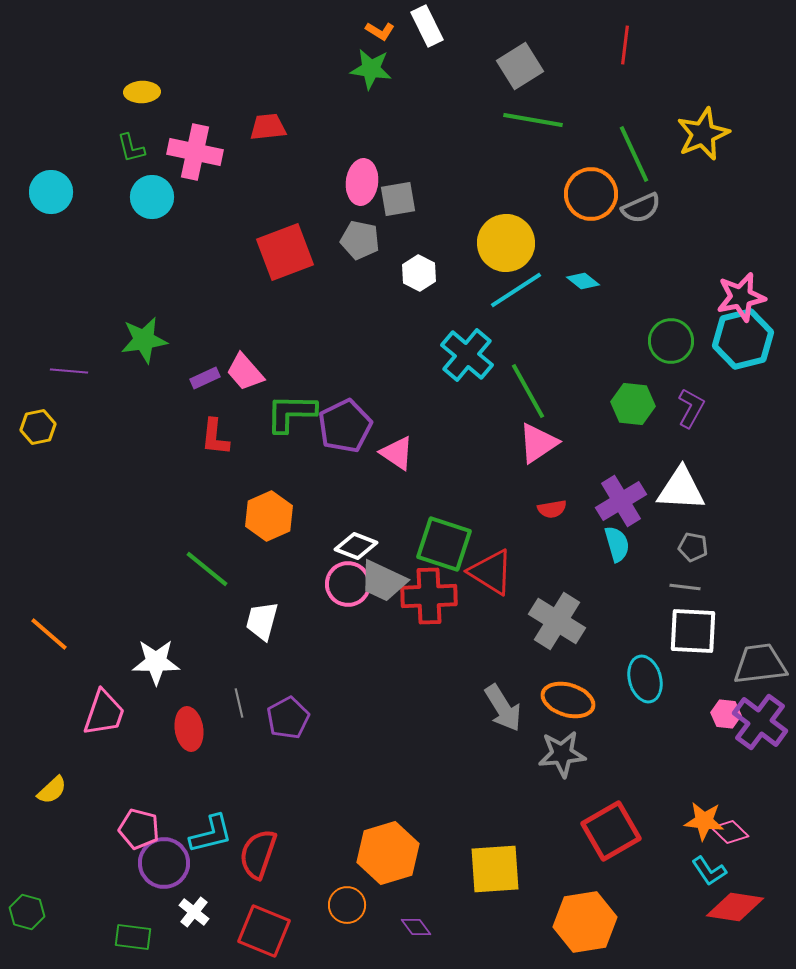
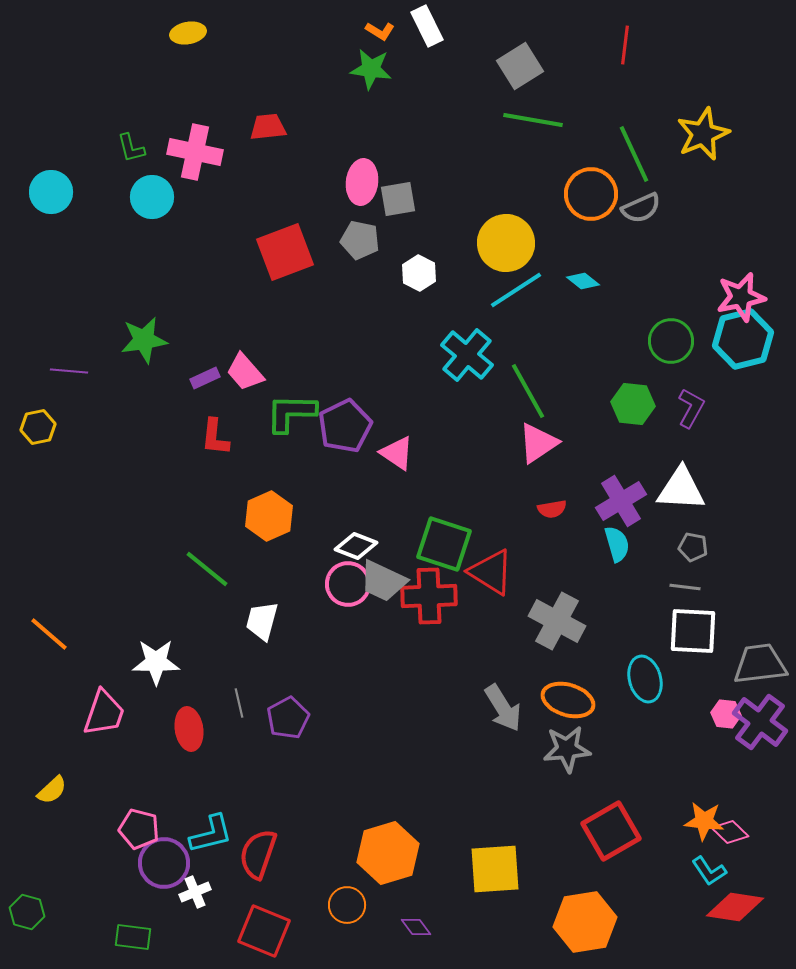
yellow ellipse at (142, 92): moved 46 px right, 59 px up; rotated 8 degrees counterclockwise
gray cross at (557, 621): rotated 4 degrees counterclockwise
gray star at (562, 754): moved 5 px right, 5 px up
white cross at (194, 912): moved 1 px right, 20 px up; rotated 28 degrees clockwise
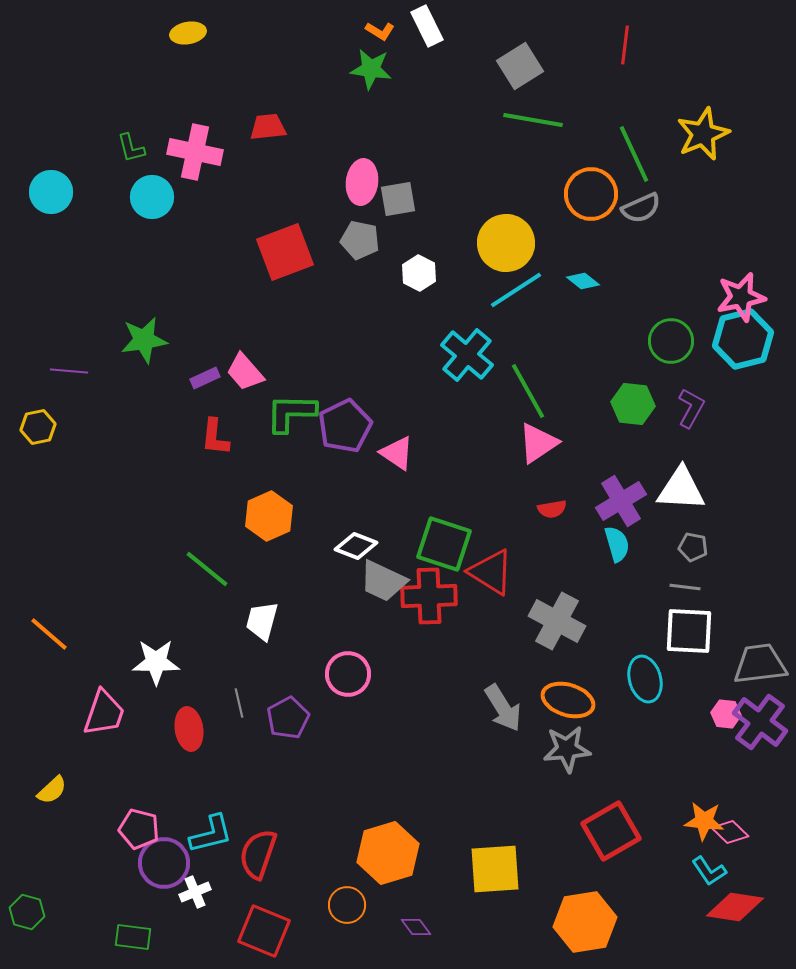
pink circle at (348, 584): moved 90 px down
white square at (693, 631): moved 4 px left
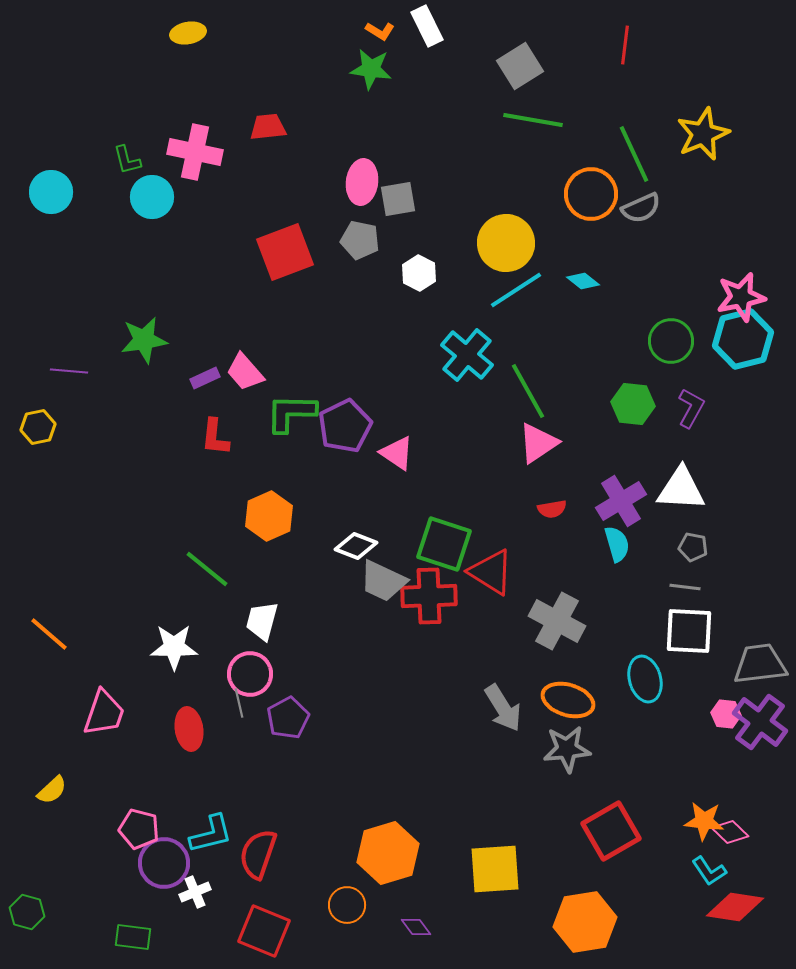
green L-shape at (131, 148): moved 4 px left, 12 px down
white star at (156, 662): moved 18 px right, 15 px up
pink circle at (348, 674): moved 98 px left
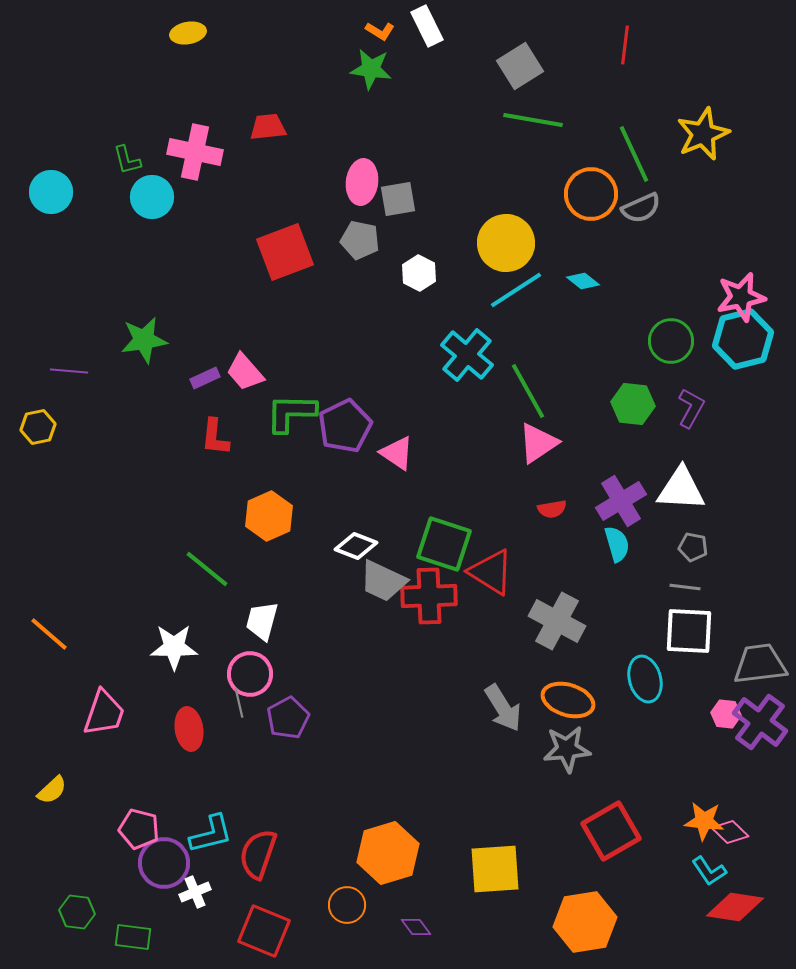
green hexagon at (27, 912): moved 50 px right; rotated 8 degrees counterclockwise
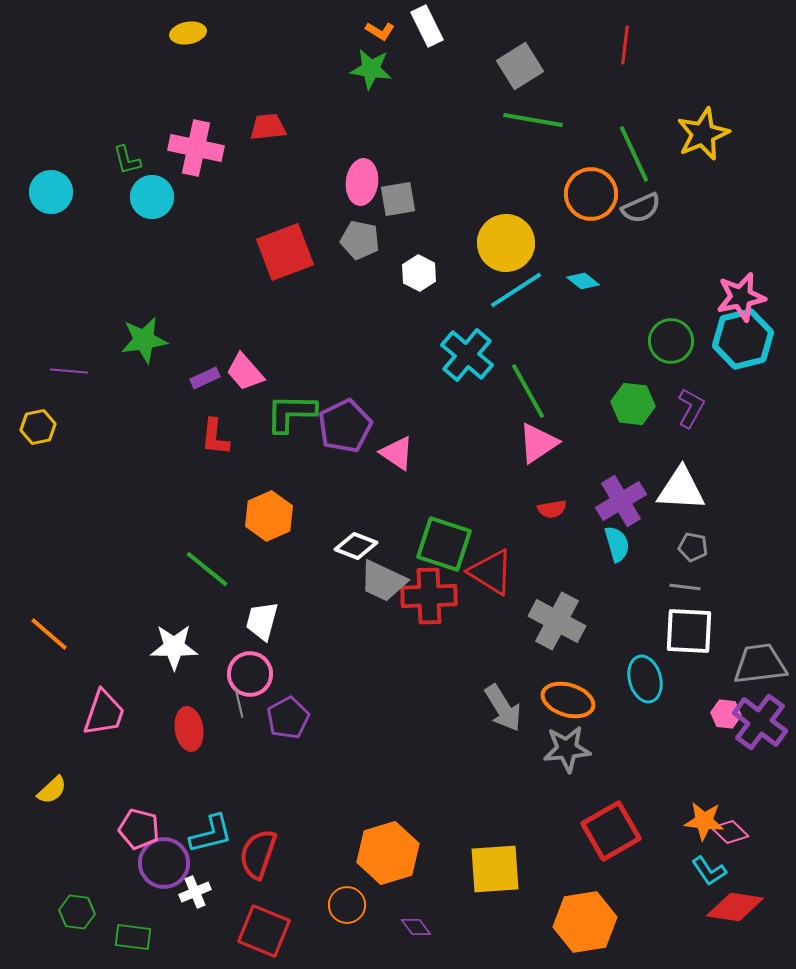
pink cross at (195, 152): moved 1 px right, 4 px up
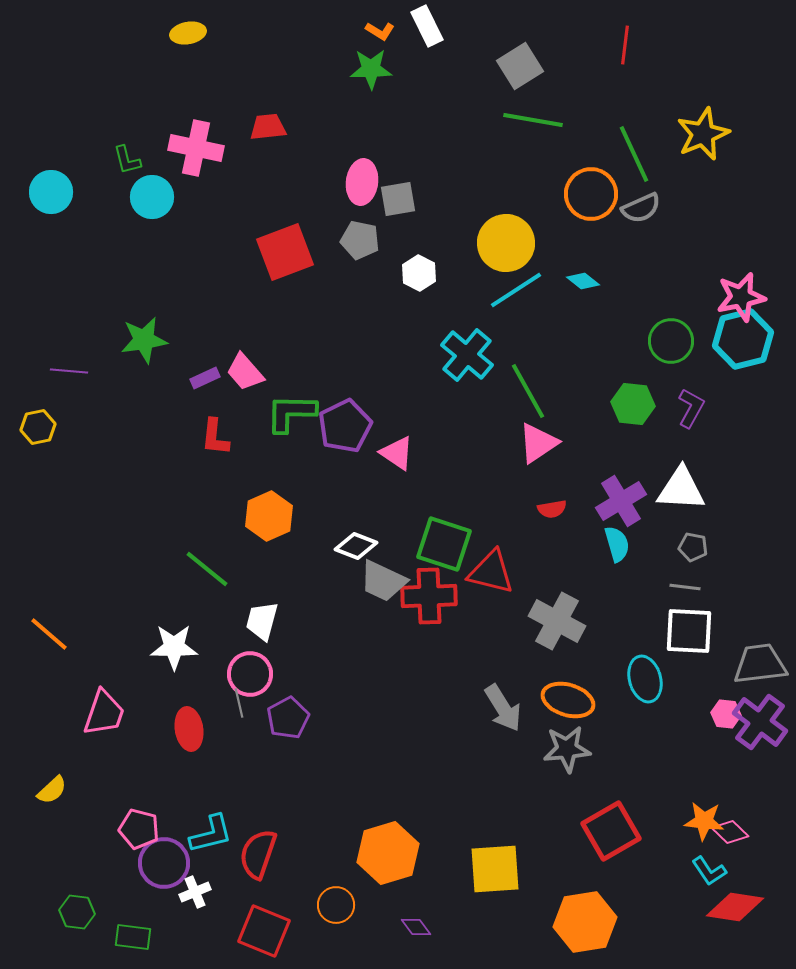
green star at (371, 69): rotated 9 degrees counterclockwise
red triangle at (491, 572): rotated 18 degrees counterclockwise
orange circle at (347, 905): moved 11 px left
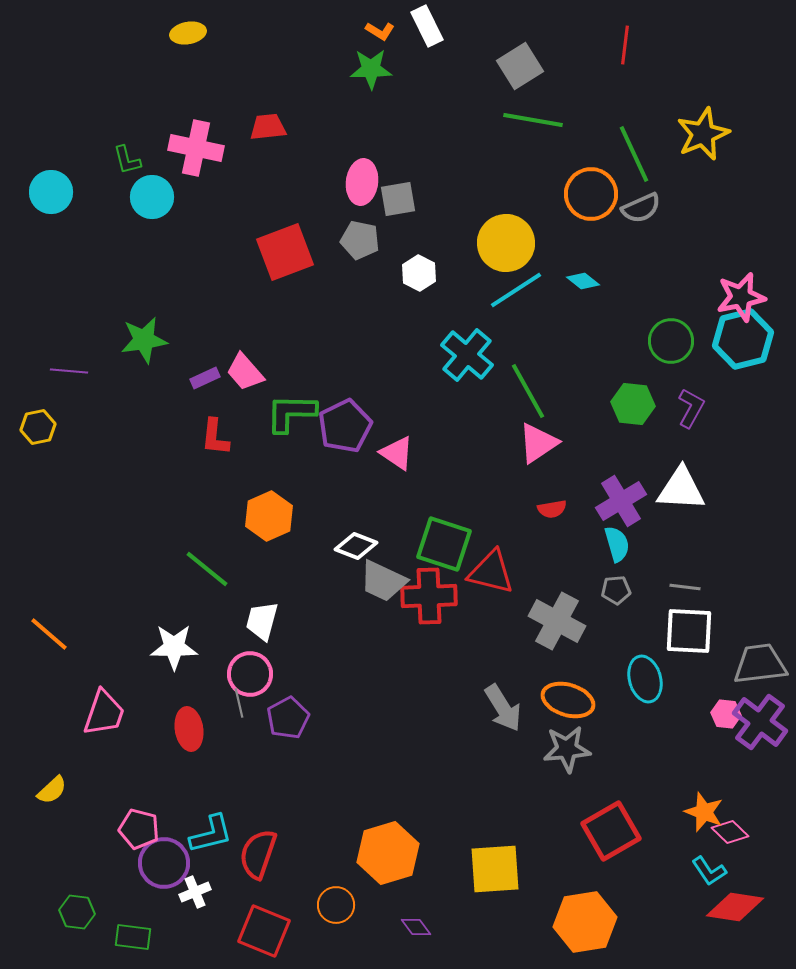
gray pentagon at (693, 547): moved 77 px left, 43 px down; rotated 16 degrees counterclockwise
orange star at (704, 821): moved 9 px up; rotated 15 degrees clockwise
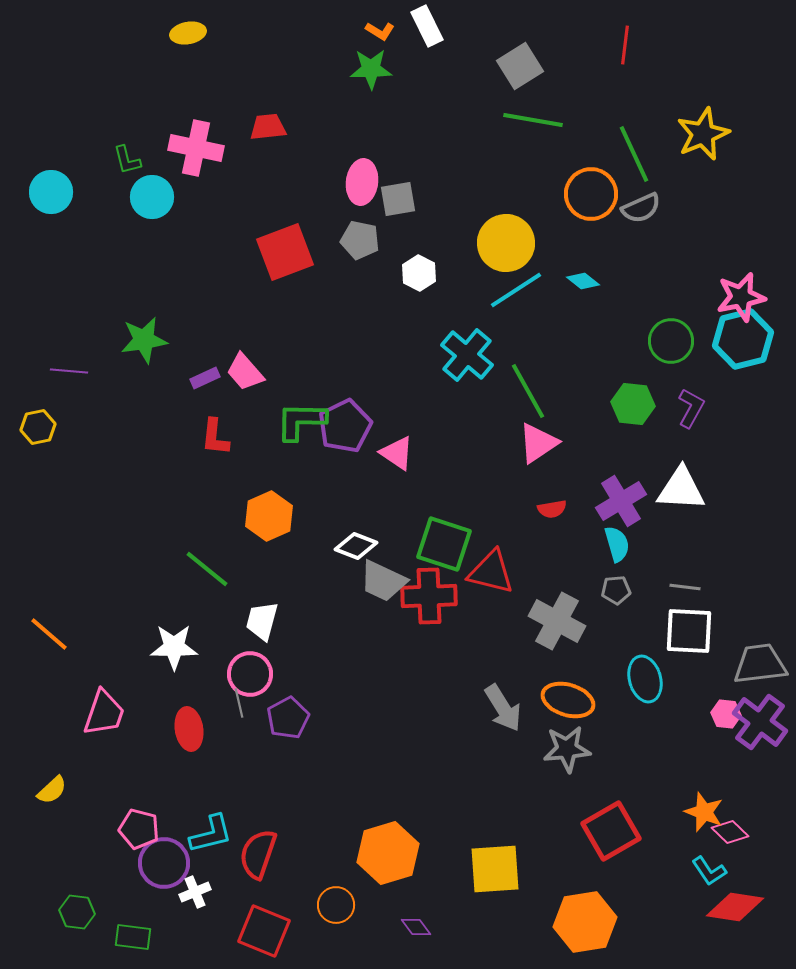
green L-shape at (291, 413): moved 10 px right, 8 px down
